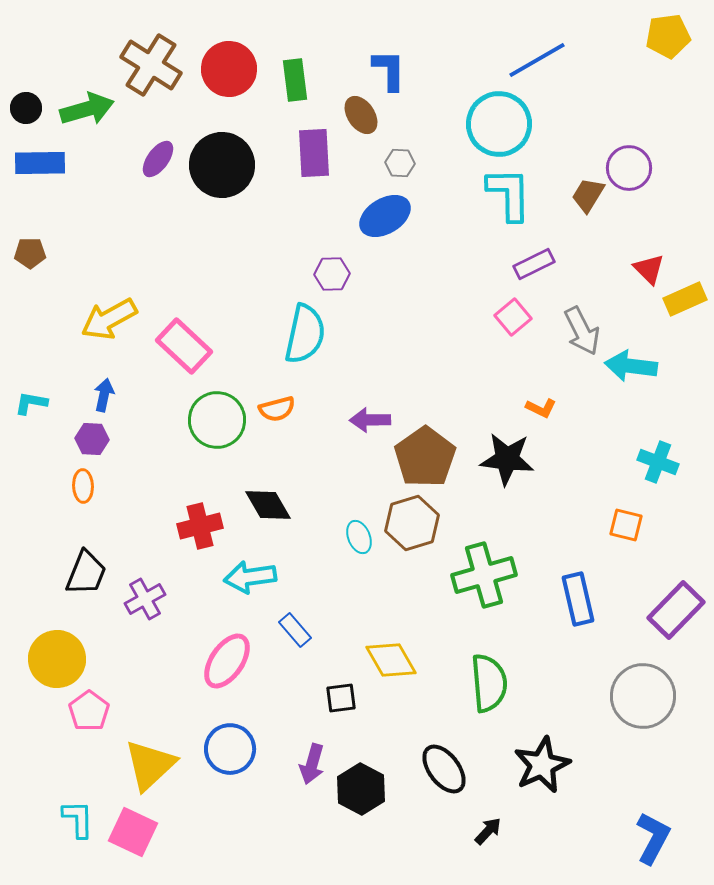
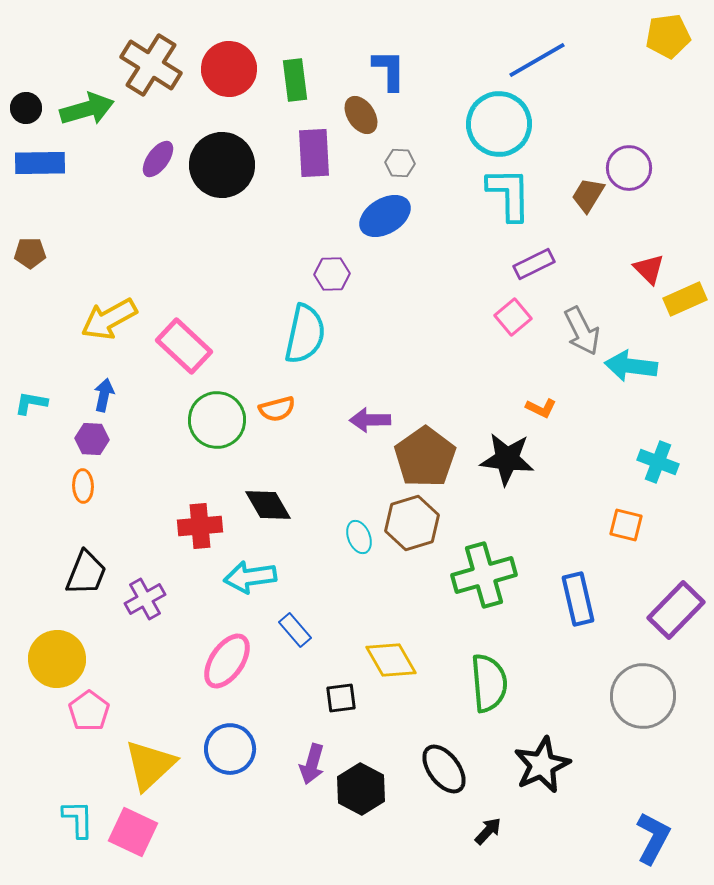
red cross at (200, 526): rotated 9 degrees clockwise
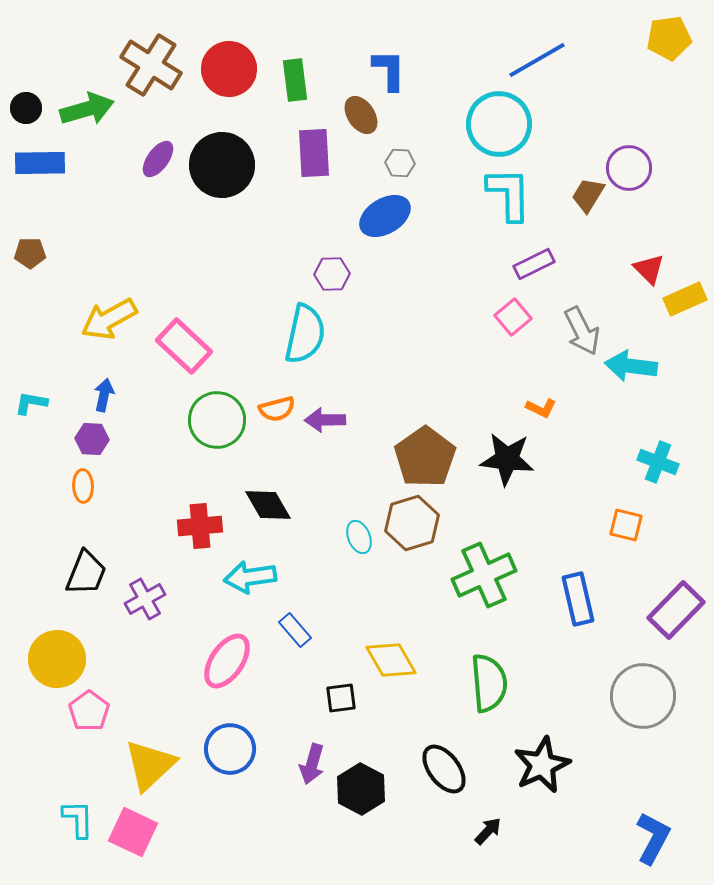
yellow pentagon at (668, 36): moved 1 px right, 2 px down
purple arrow at (370, 420): moved 45 px left
green cross at (484, 575): rotated 8 degrees counterclockwise
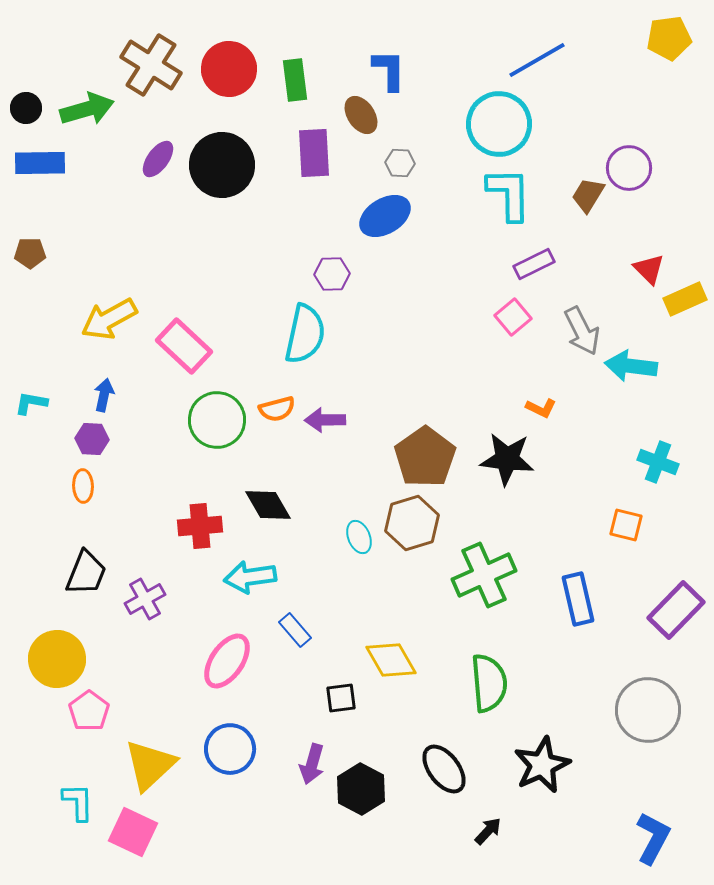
gray circle at (643, 696): moved 5 px right, 14 px down
cyan L-shape at (78, 819): moved 17 px up
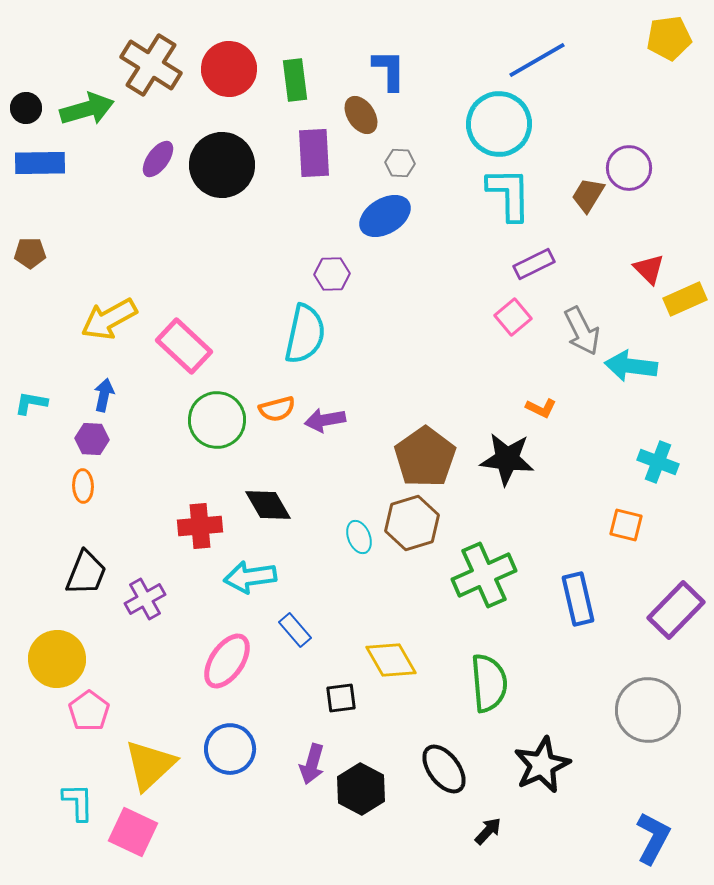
purple arrow at (325, 420): rotated 9 degrees counterclockwise
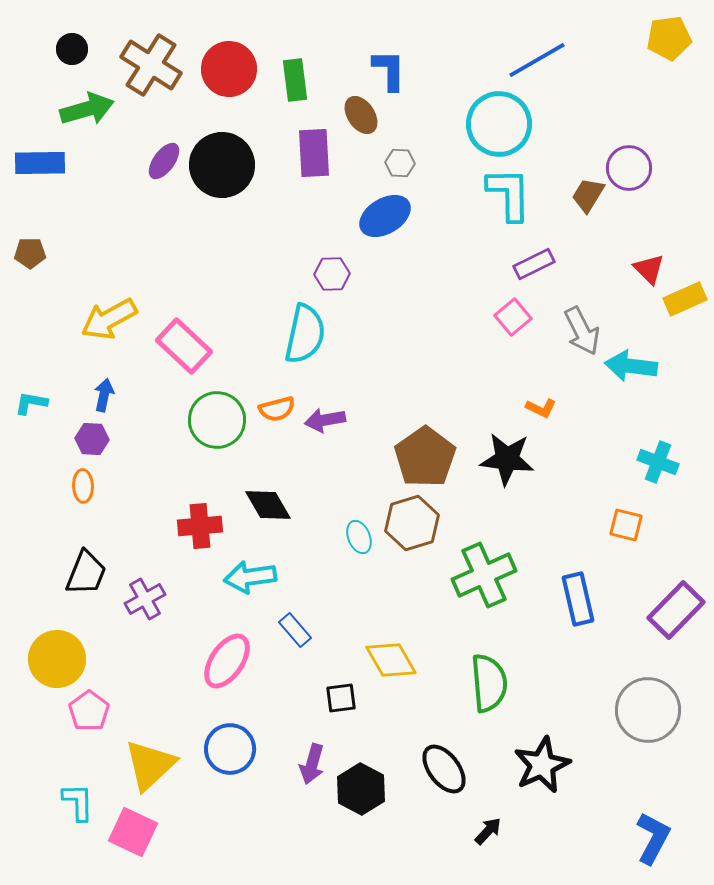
black circle at (26, 108): moved 46 px right, 59 px up
purple ellipse at (158, 159): moved 6 px right, 2 px down
